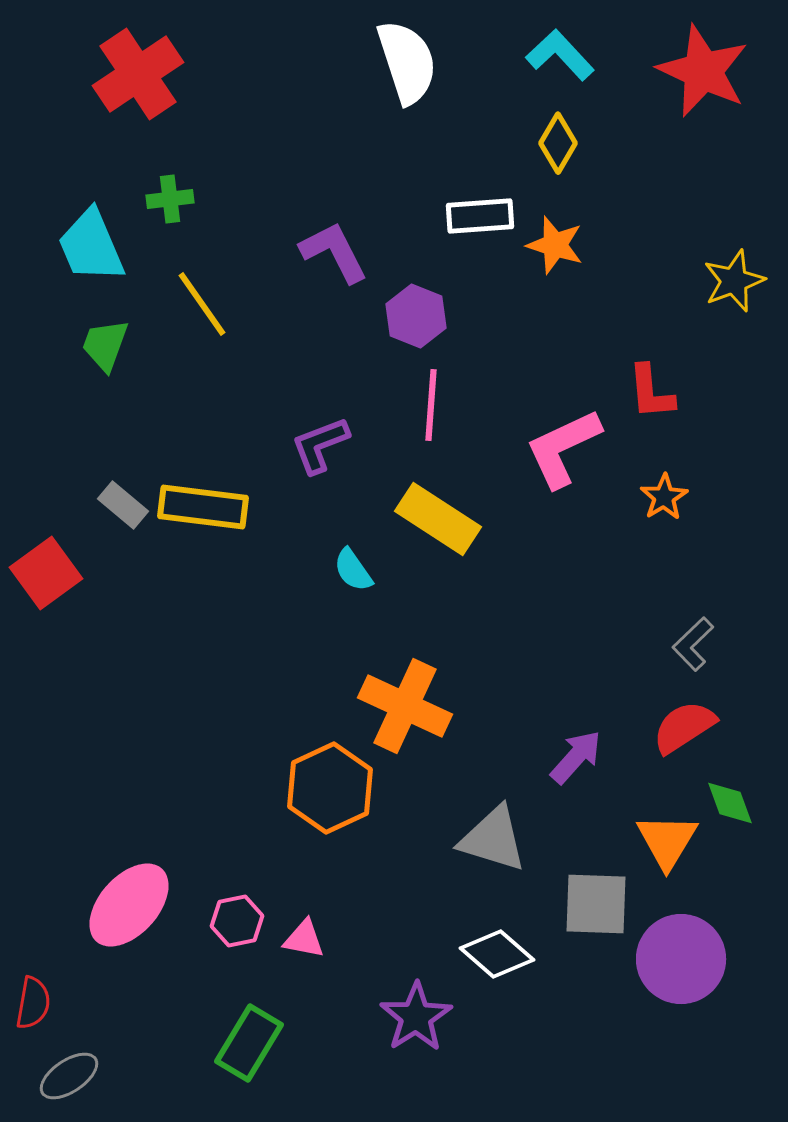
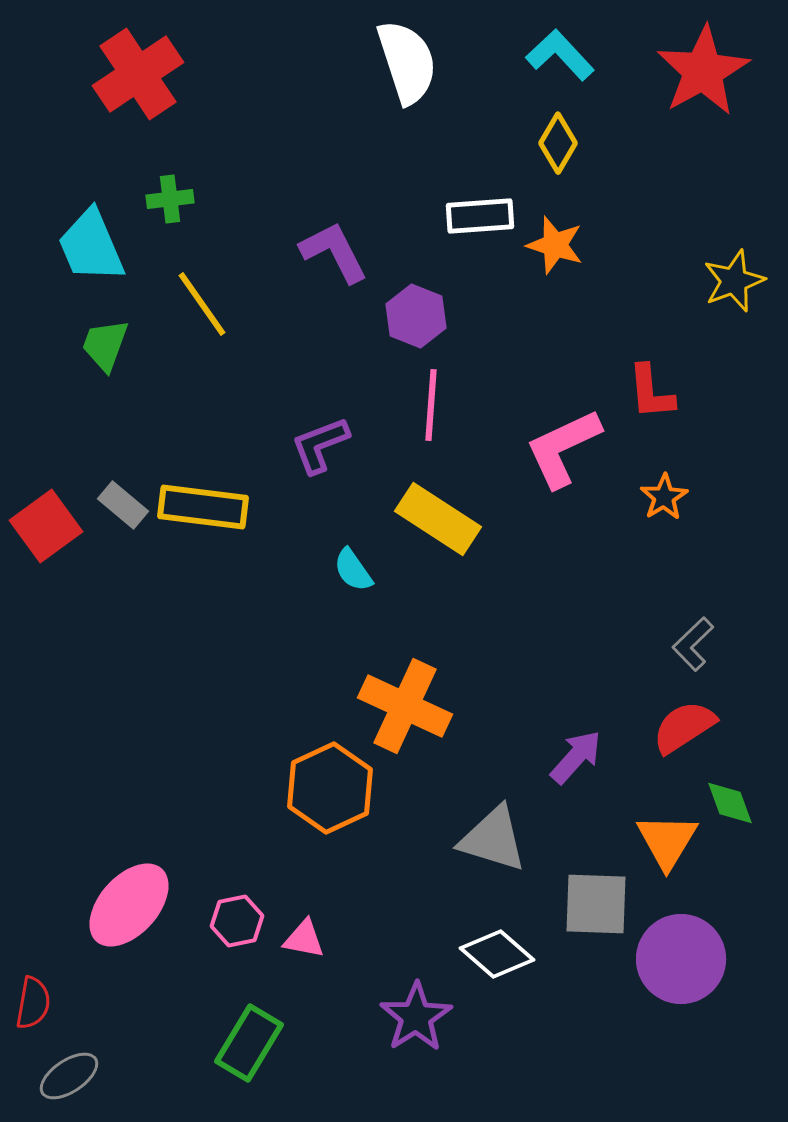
red star at (703, 71): rotated 18 degrees clockwise
red square at (46, 573): moved 47 px up
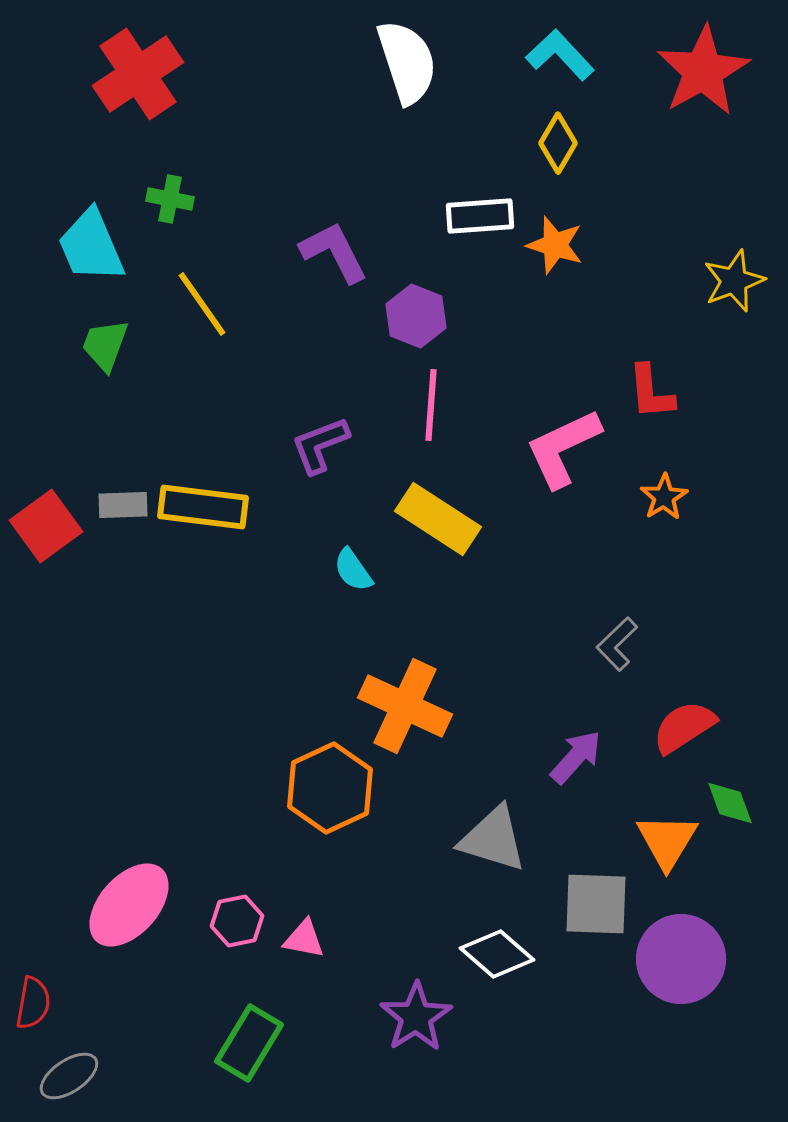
green cross at (170, 199): rotated 18 degrees clockwise
gray rectangle at (123, 505): rotated 42 degrees counterclockwise
gray L-shape at (693, 644): moved 76 px left
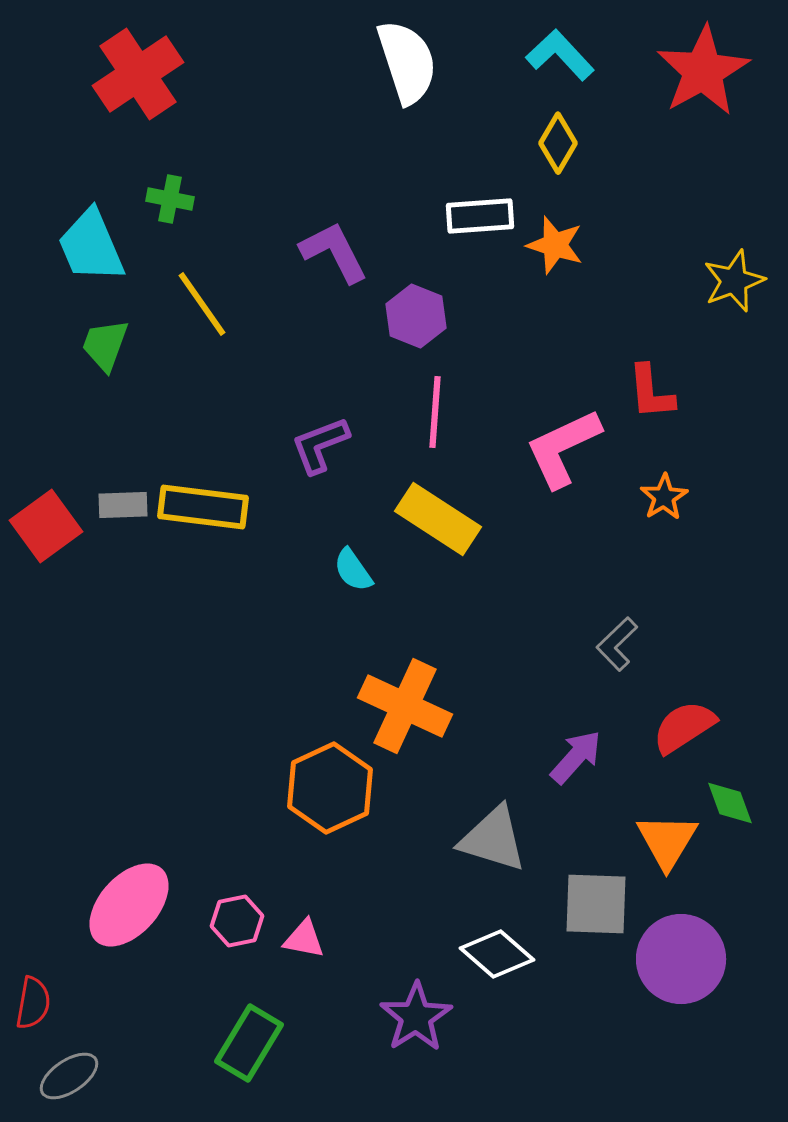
pink line at (431, 405): moved 4 px right, 7 px down
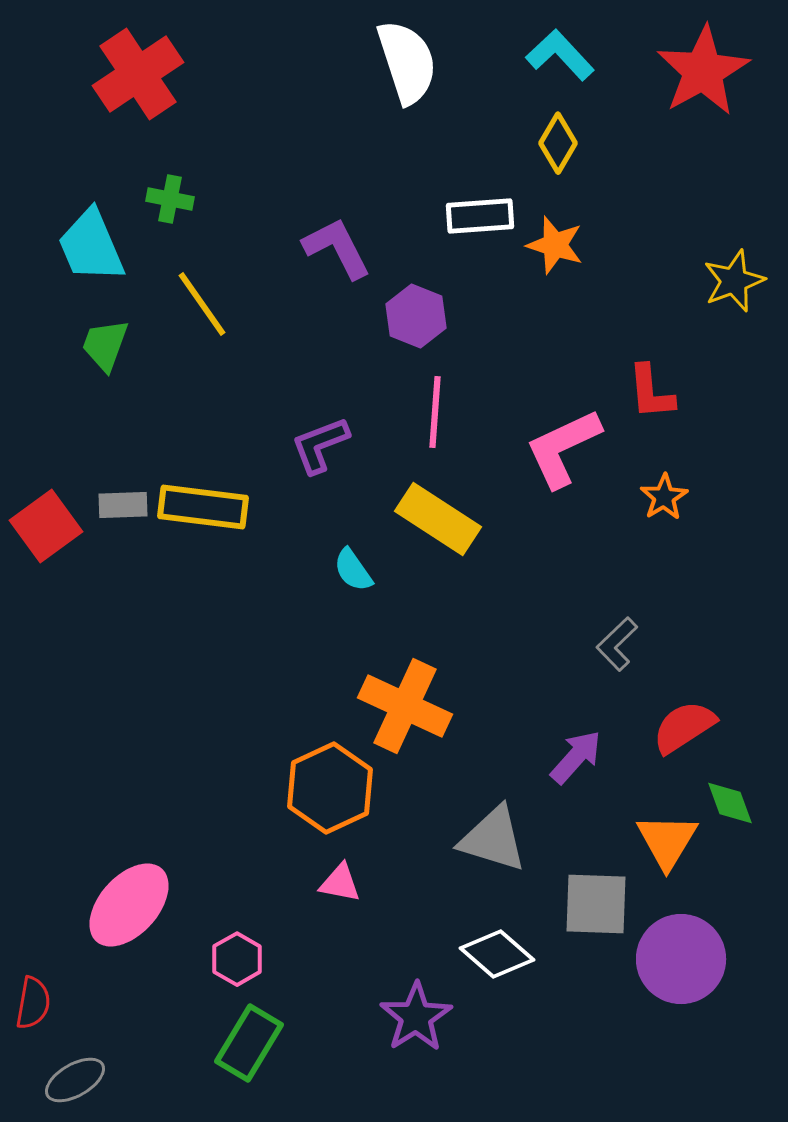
purple L-shape at (334, 252): moved 3 px right, 4 px up
pink hexagon at (237, 921): moved 38 px down; rotated 18 degrees counterclockwise
pink triangle at (304, 939): moved 36 px right, 56 px up
gray ellipse at (69, 1076): moved 6 px right, 4 px down; rotated 4 degrees clockwise
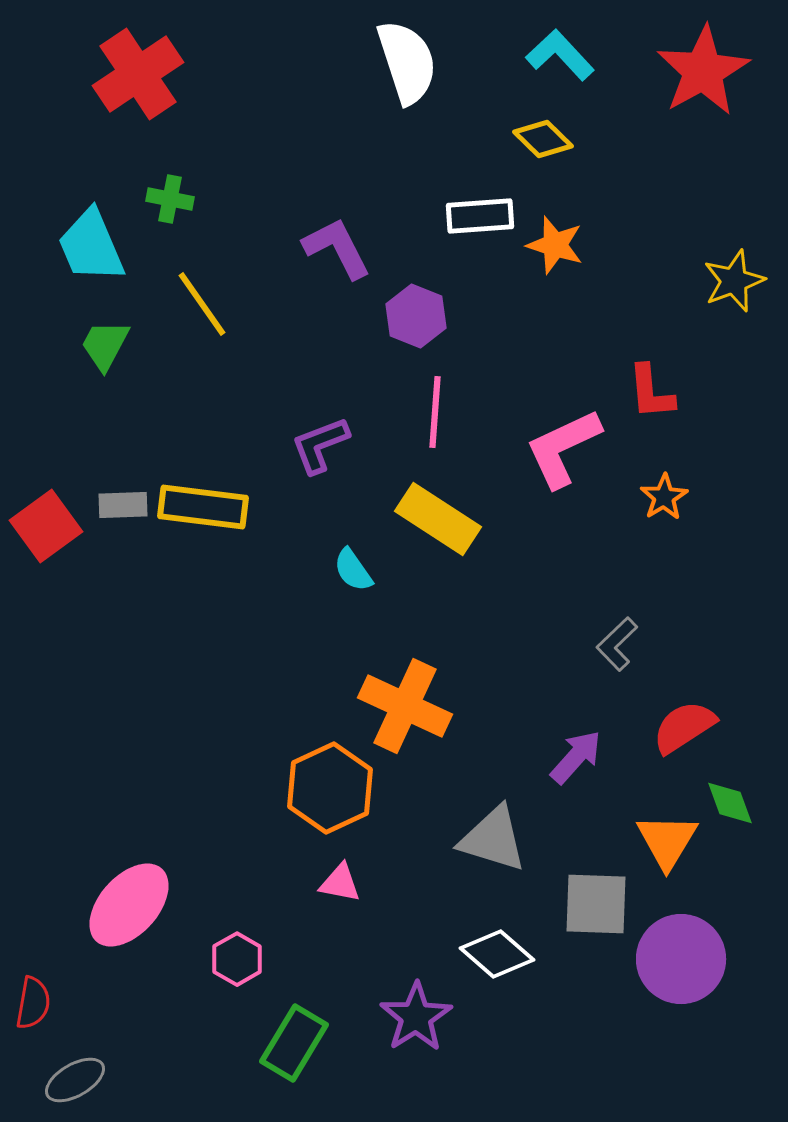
yellow diamond at (558, 143): moved 15 px left, 4 px up; rotated 76 degrees counterclockwise
green trapezoid at (105, 345): rotated 8 degrees clockwise
green rectangle at (249, 1043): moved 45 px right
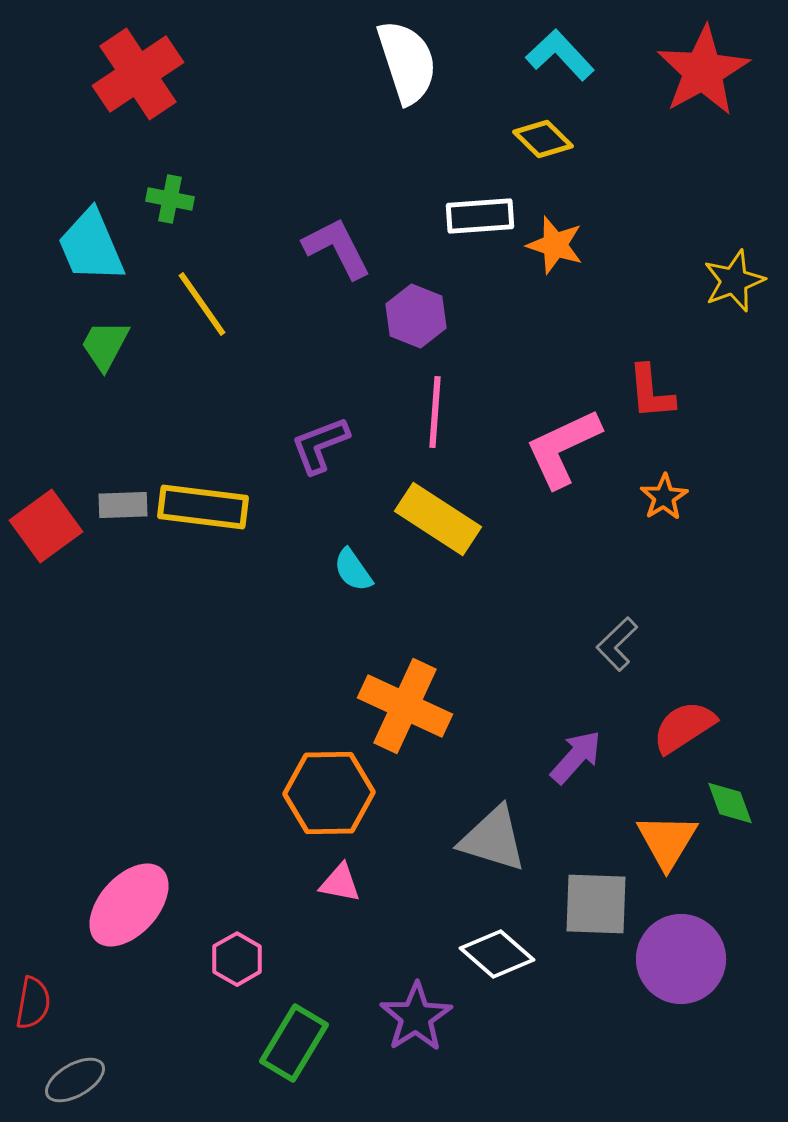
orange hexagon at (330, 788): moved 1 px left, 5 px down; rotated 24 degrees clockwise
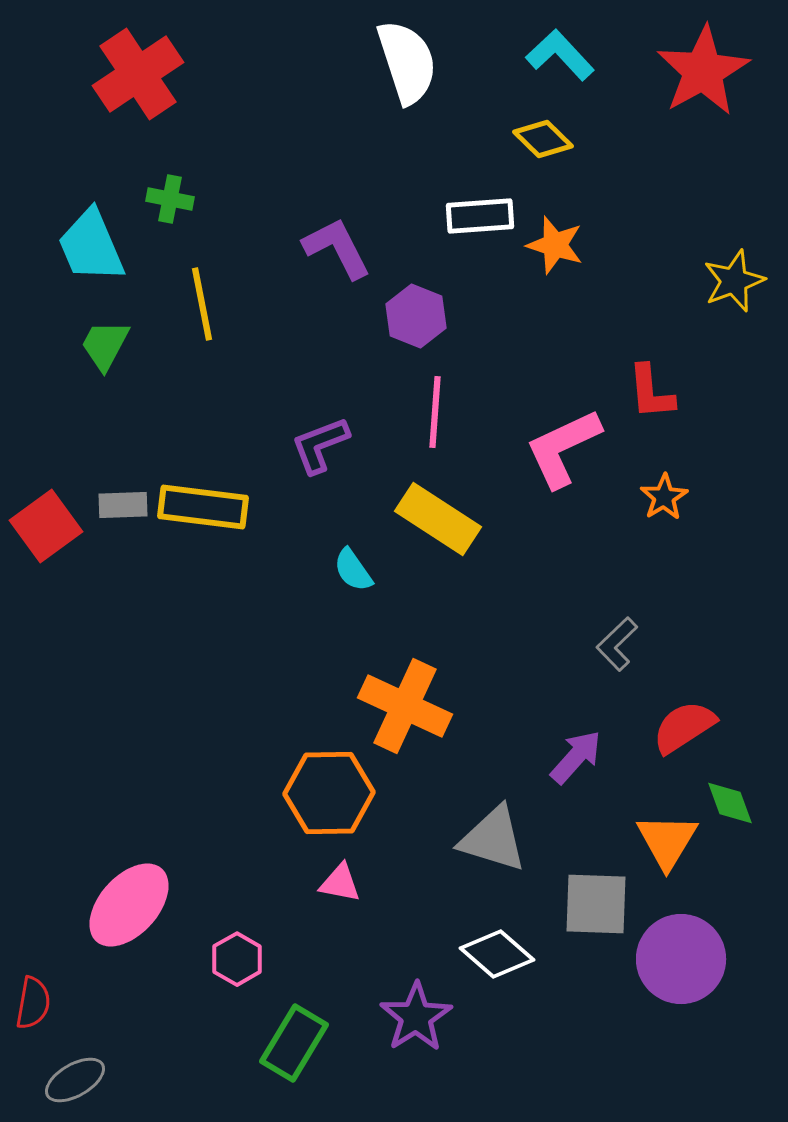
yellow line at (202, 304): rotated 24 degrees clockwise
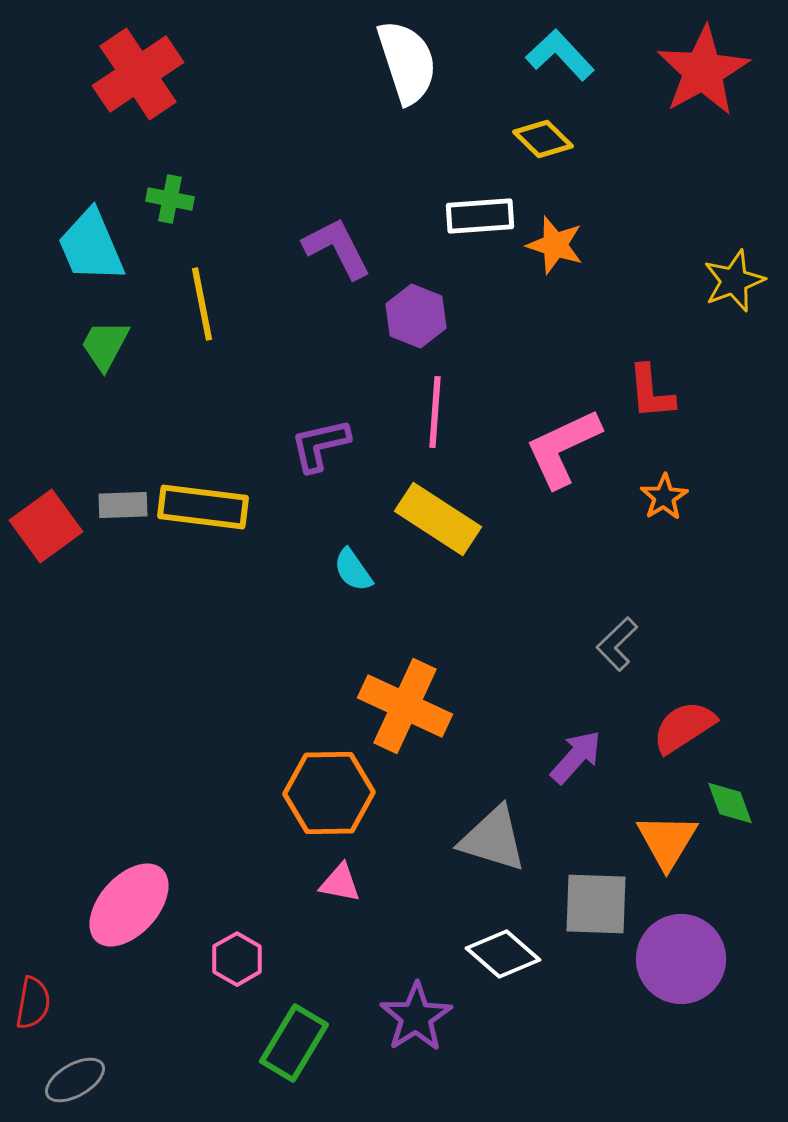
purple L-shape at (320, 445): rotated 8 degrees clockwise
white diamond at (497, 954): moved 6 px right
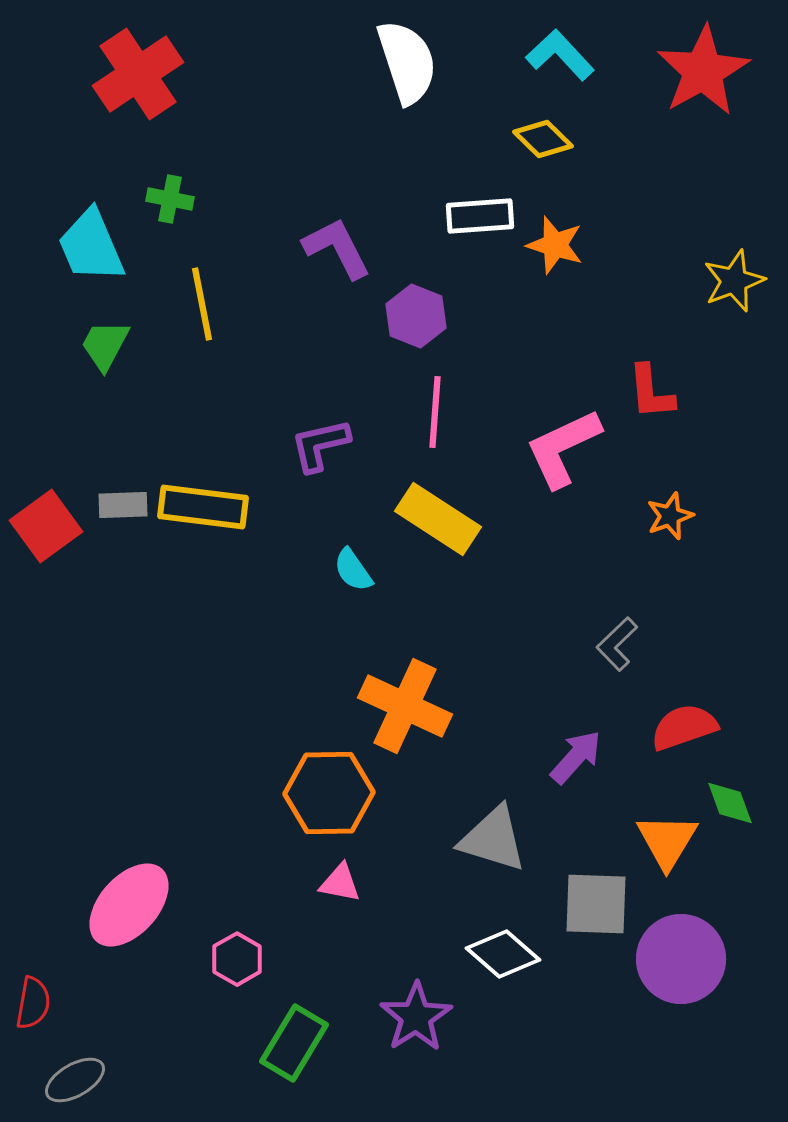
orange star at (664, 497): moved 6 px right, 19 px down; rotated 12 degrees clockwise
red semicircle at (684, 727): rotated 14 degrees clockwise
